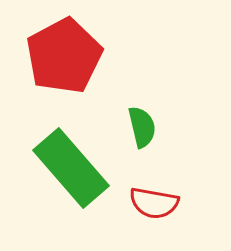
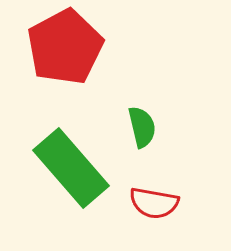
red pentagon: moved 1 px right, 9 px up
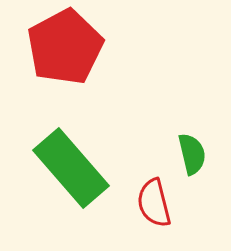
green semicircle: moved 50 px right, 27 px down
red semicircle: rotated 66 degrees clockwise
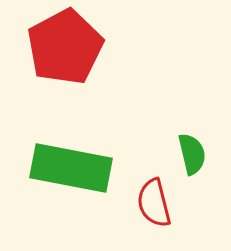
green rectangle: rotated 38 degrees counterclockwise
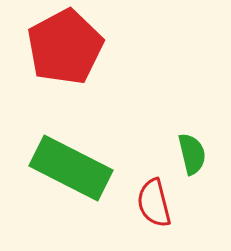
green rectangle: rotated 16 degrees clockwise
